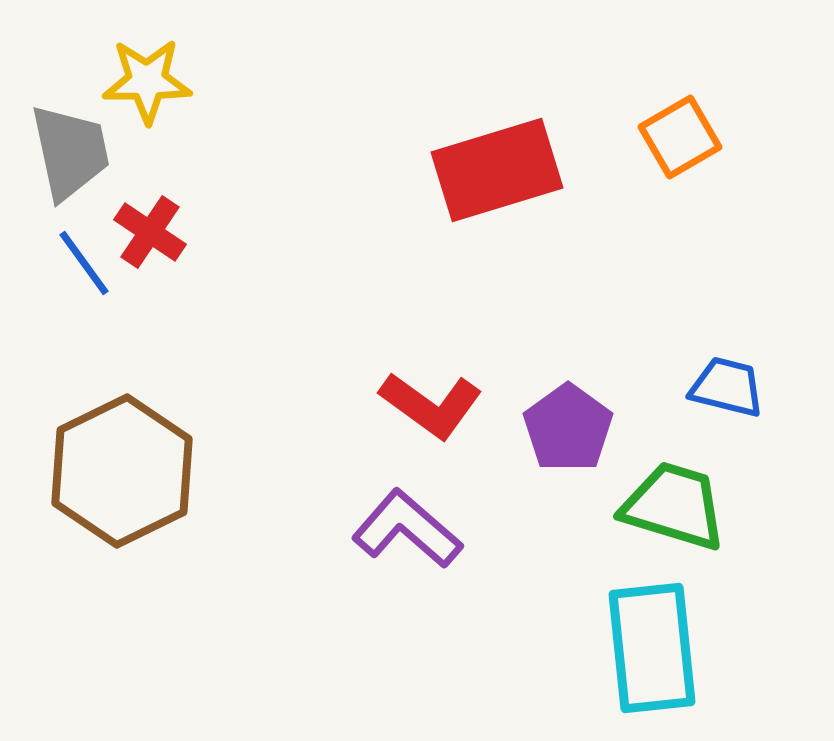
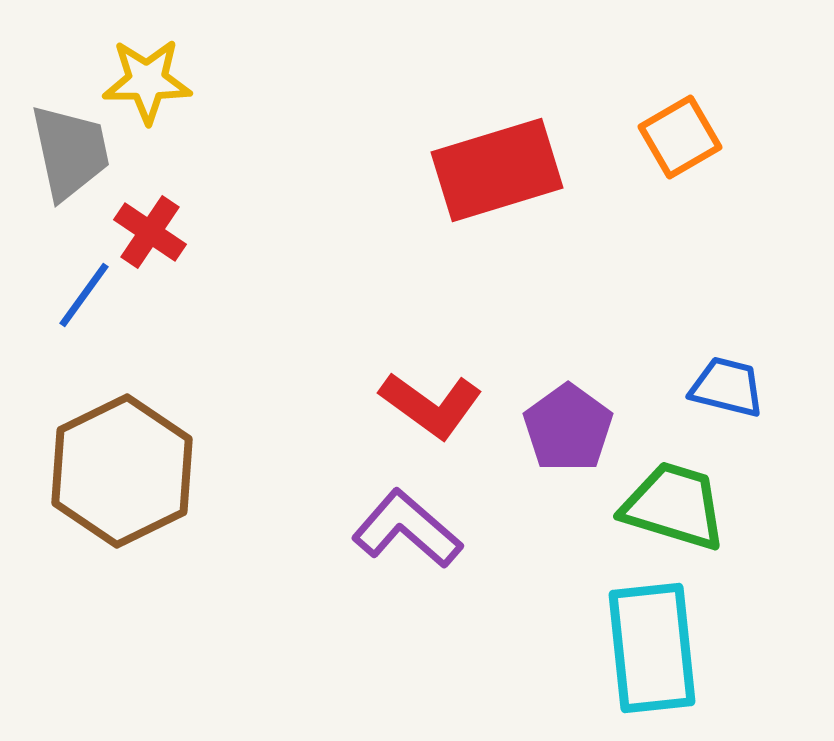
blue line: moved 32 px down; rotated 72 degrees clockwise
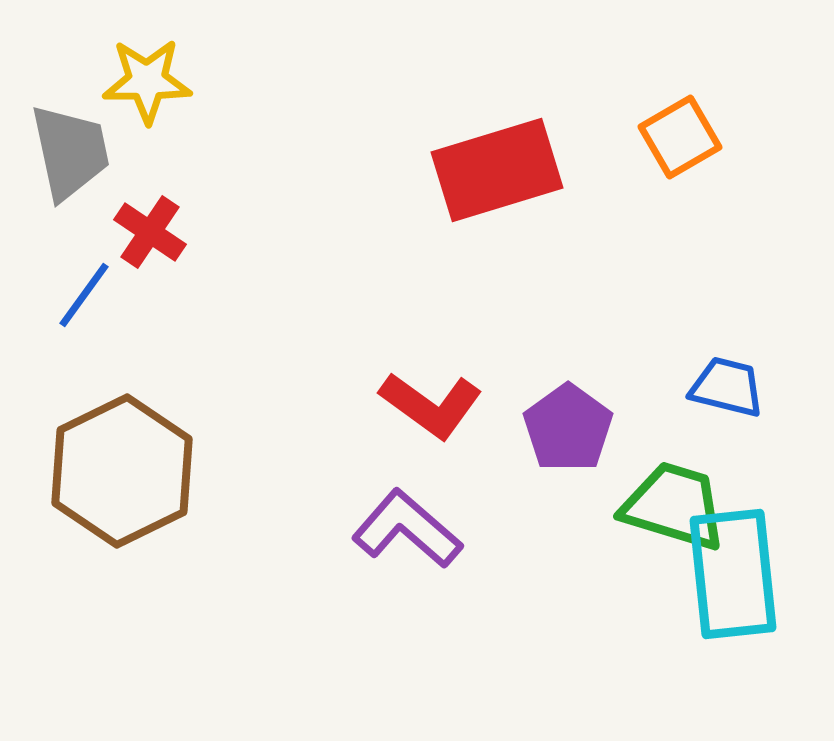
cyan rectangle: moved 81 px right, 74 px up
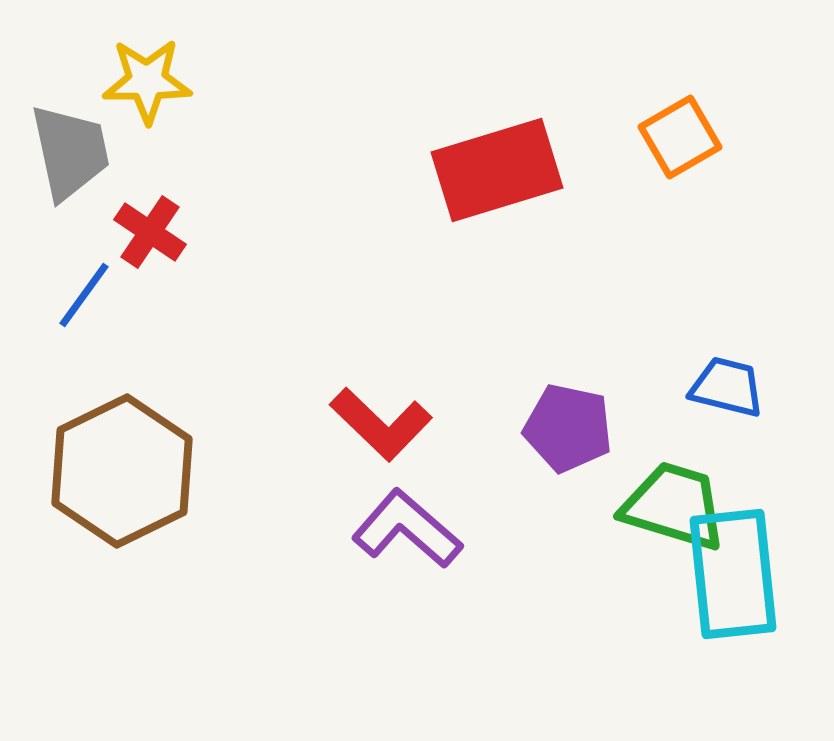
red L-shape: moved 50 px left, 19 px down; rotated 8 degrees clockwise
purple pentagon: rotated 24 degrees counterclockwise
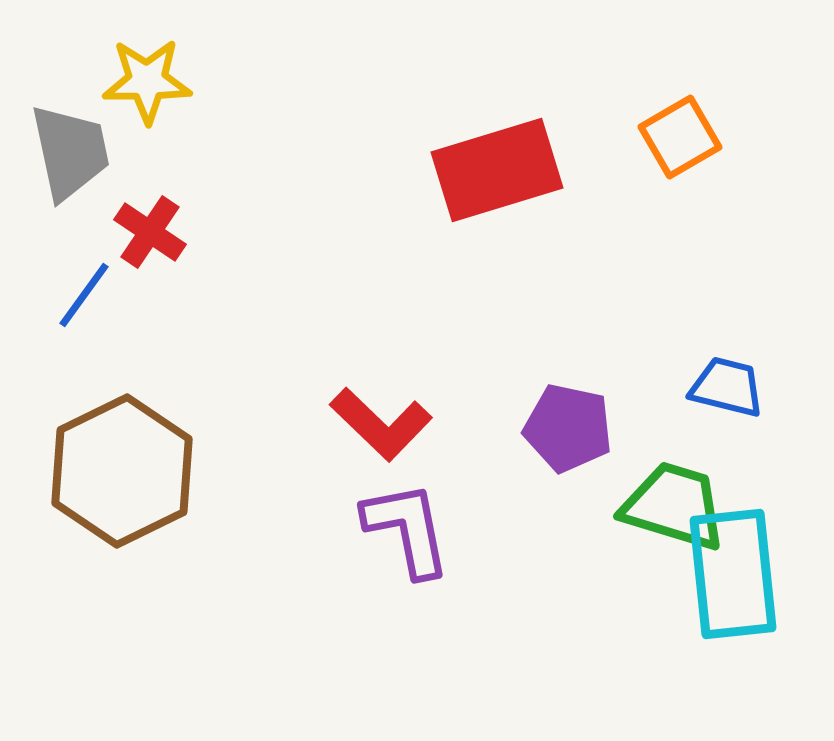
purple L-shape: rotated 38 degrees clockwise
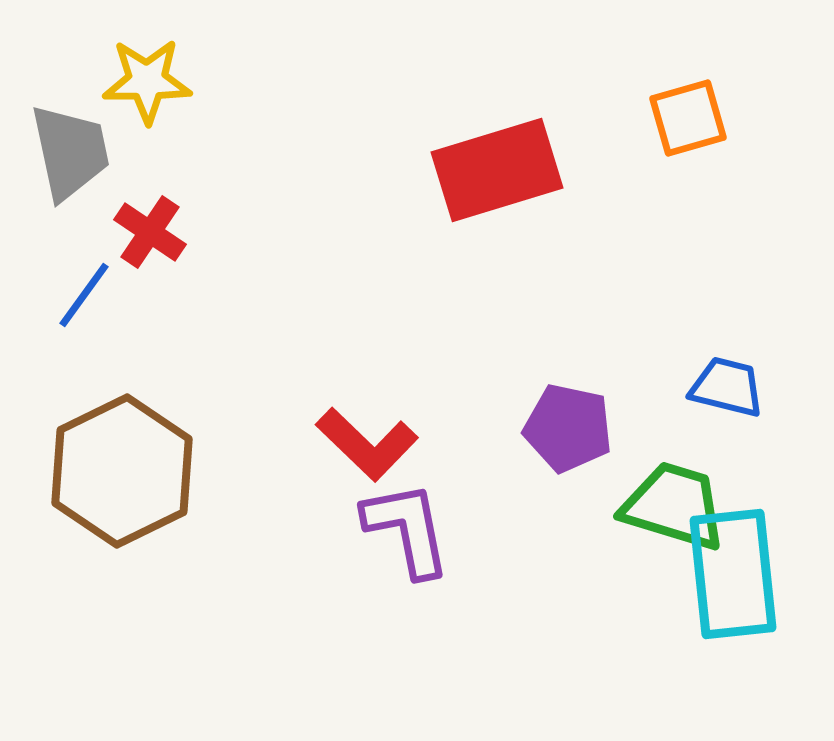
orange square: moved 8 px right, 19 px up; rotated 14 degrees clockwise
red L-shape: moved 14 px left, 20 px down
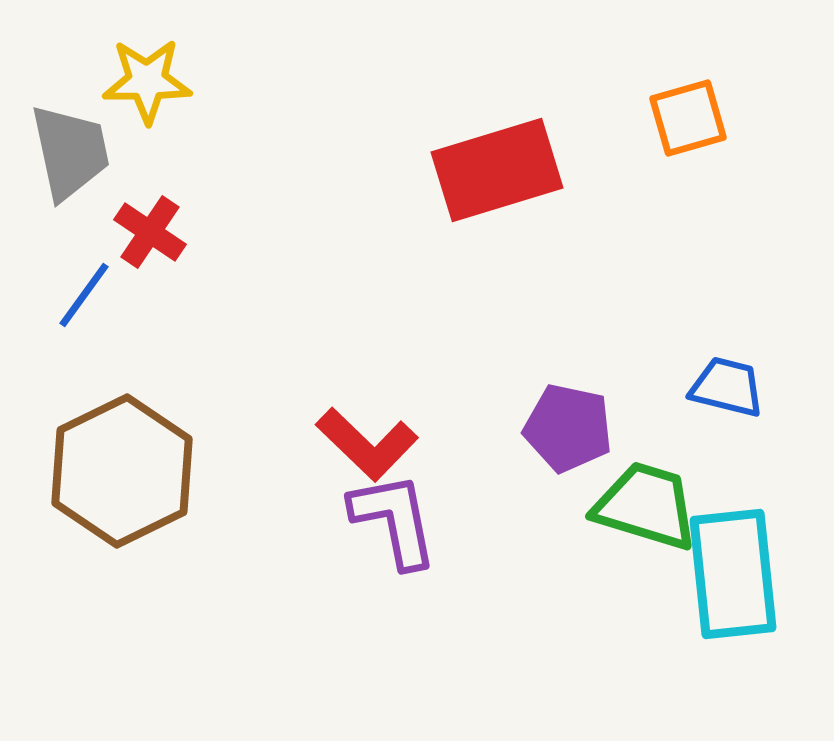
green trapezoid: moved 28 px left
purple L-shape: moved 13 px left, 9 px up
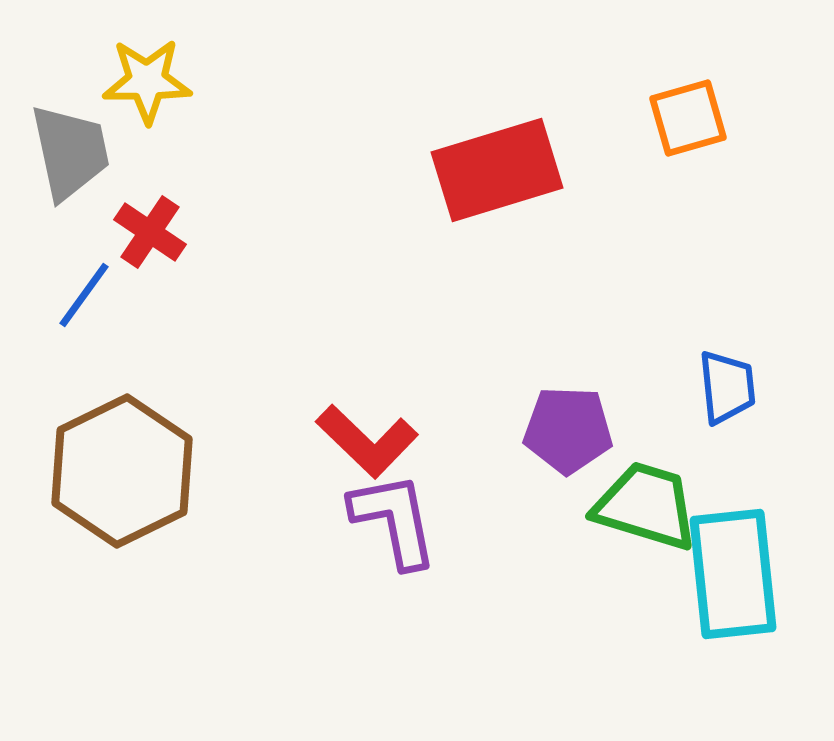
blue trapezoid: rotated 70 degrees clockwise
purple pentagon: moved 2 px down; rotated 10 degrees counterclockwise
red L-shape: moved 3 px up
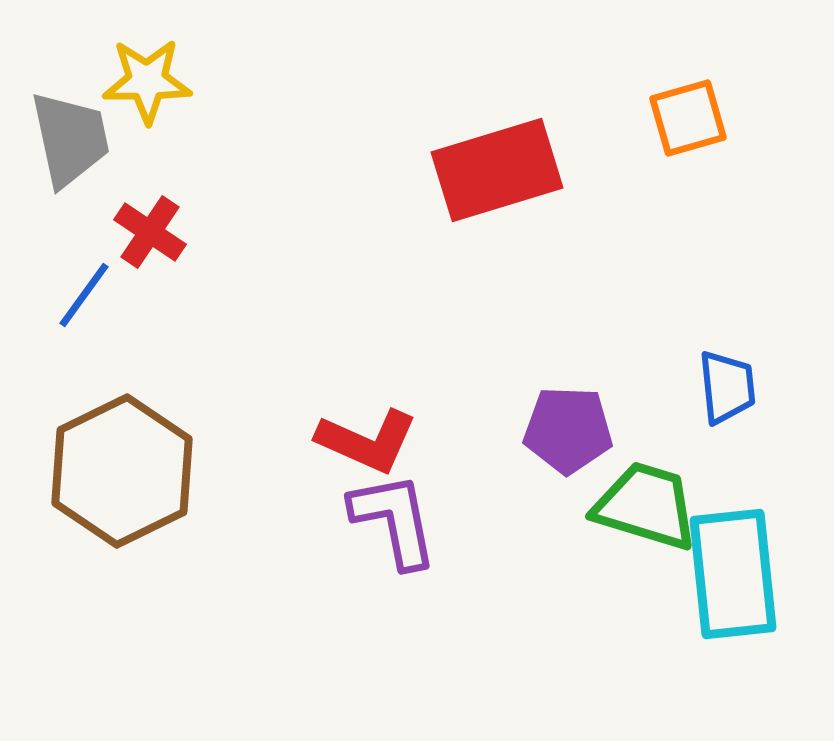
gray trapezoid: moved 13 px up
red L-shape: rotated 20 degrees counterclockwise
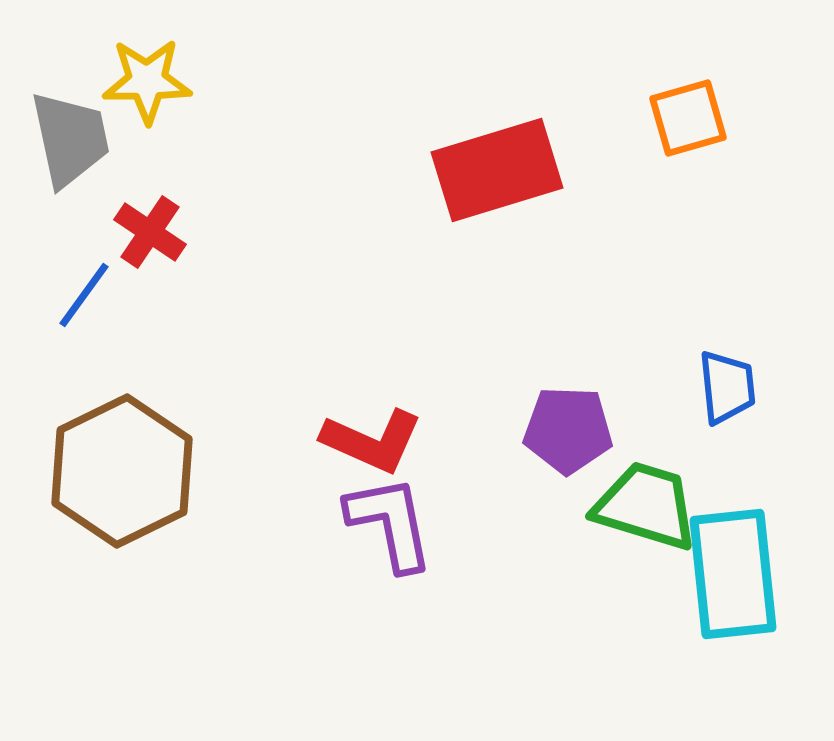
red L-shape: moved 5 px right
purple L-shape: moved 4 px left, 3 px down
